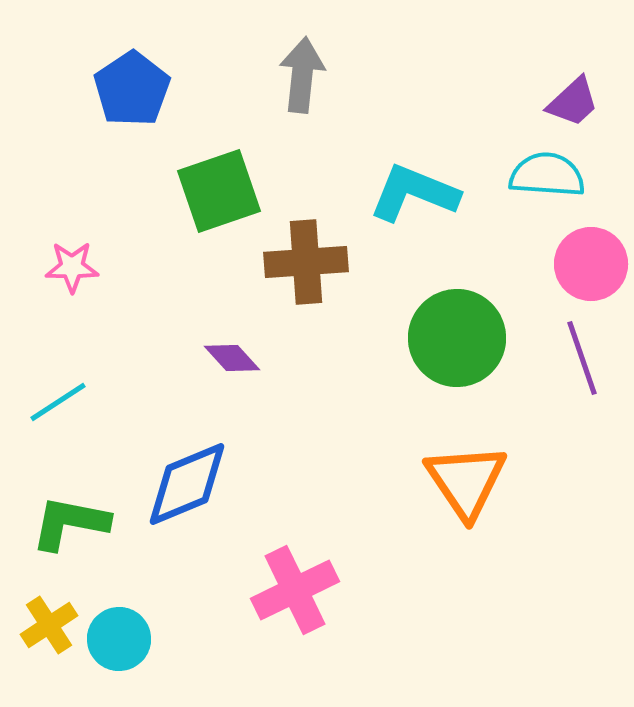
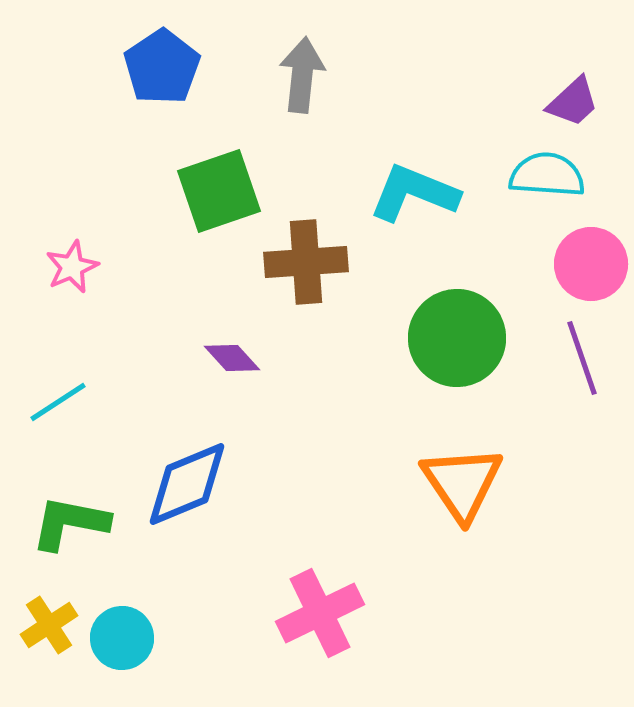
blue pentagon: moved 30 px right, 22 px up
pink star: rotated 24 degrees counterclockwise
orange triangle: moved 4 px left, 2 px down
pink cross: moved 25 px right, 23 px down
cyan circle: moved 3 px right, 1 px up
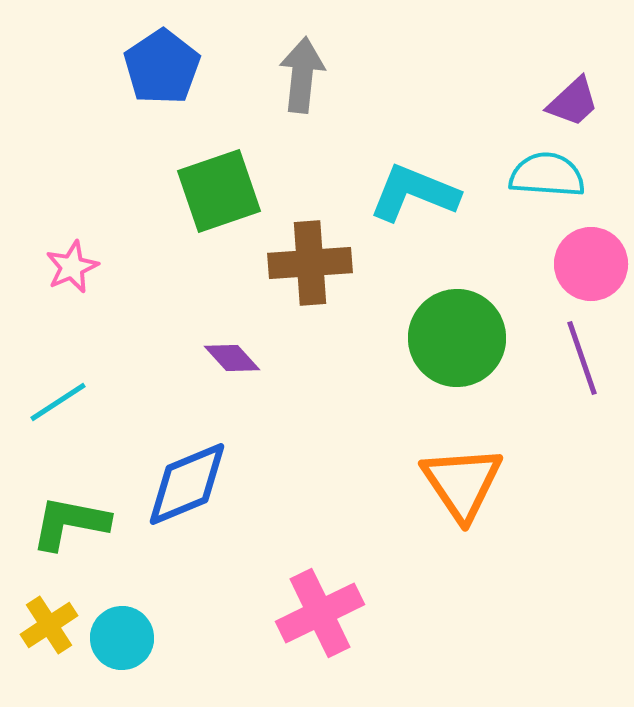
brown cross: moved 4 px right, 1 px down
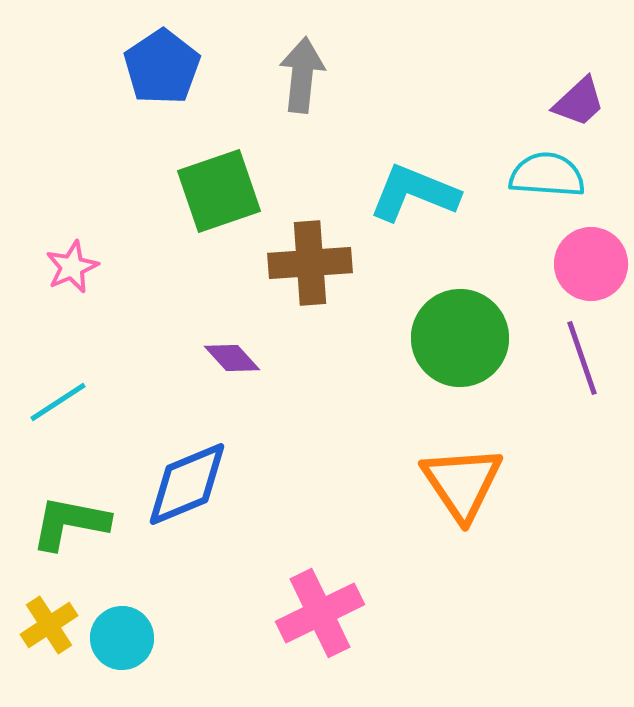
purple trapezoid: moved 6 px right
green circle: moved 3 px right
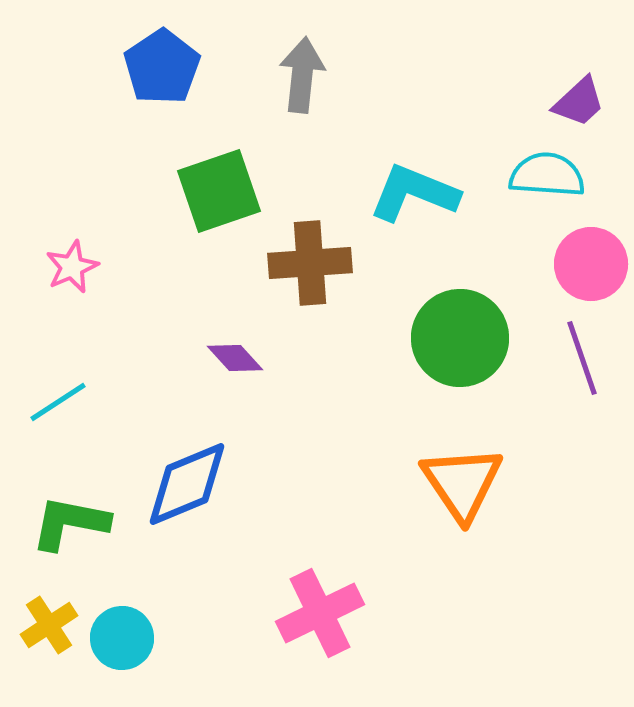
purple diamond: moved 3 px right
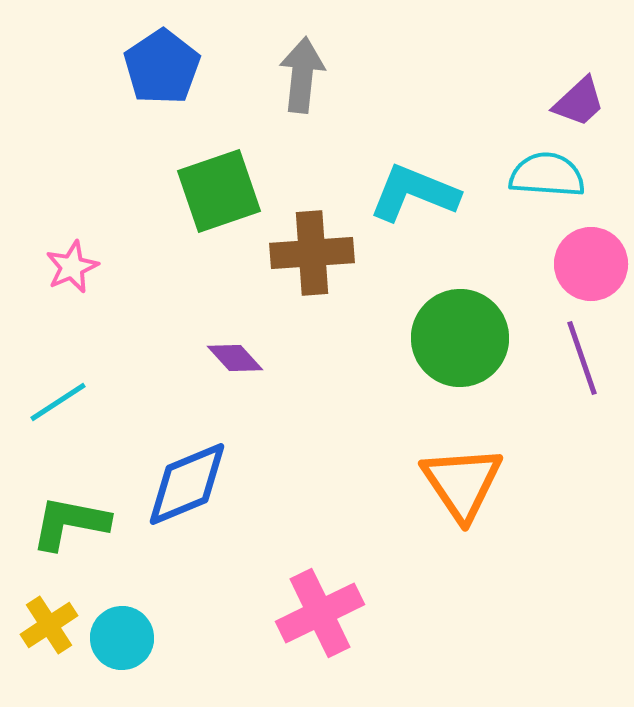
brown cross: moved 2 px right, 10 px up
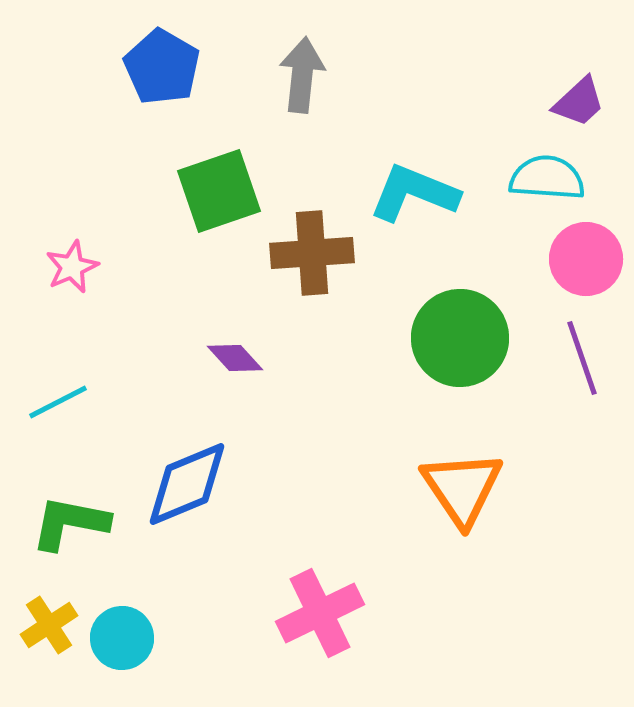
blue pentagon: rotated 8 degrees counterclockwise
cyan semicircle: moved 3 px down
pink circle: moved 5 px left, 5 px up
cyan line: rotated 6 degrees clockwise
orange triangle: moved 5 px down
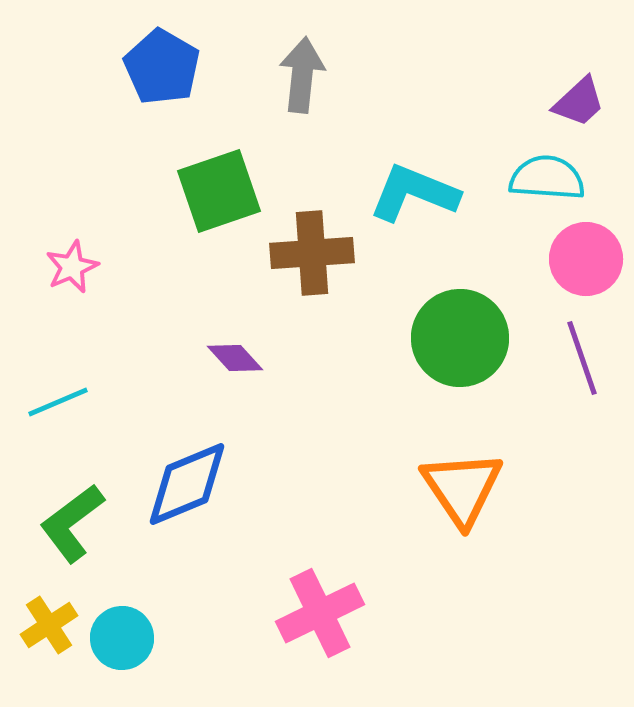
cyan line: rotated 4 degrees clockwise
green L-shape: moved 2 px right; rotated 48 degrees counterclockwise
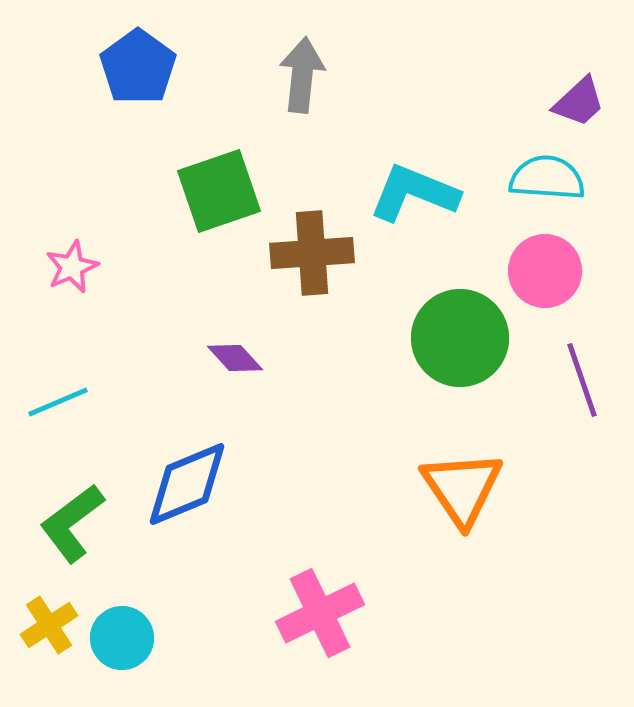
blue pentagon: moved 24 px left; rotated 6 degrees clockwise
pink circle: moved 41 px left, 12 px down
purple line: moved 22 px down
